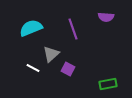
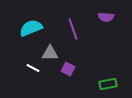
gray triangle: moved 1 px left, 1 px up; rotated 42 degrees clockwise
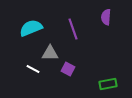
purple semicircle: rotated 91 degrees clockwise
white line: moved 1 px down
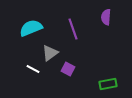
gray triangle: rotated 36 degrees counterclockwise
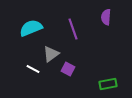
gray triangle: moved 1 px right, 1 px down
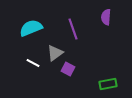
gray triangle: moved 4 px right, 1 px up
white line: moved 6 px up
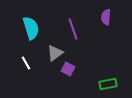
cyan semicircle: rotated 95 degrees clockwise
white line: moved 7 px left; rotated 32 degrees clockwise
